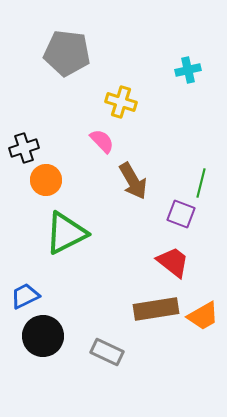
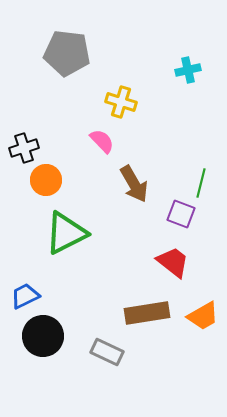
brown arrow: moved 1 px right, 3 px down
brown rectangle: moved 9 px left, 4 px down
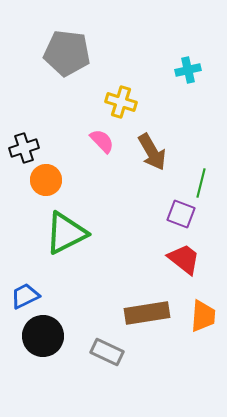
brown arrow: moved 18 px right, 32 px up
red trapezoid: moved 11 px right, 3 px up
orange trapezoid: rotated 56 degrees counterclockwise
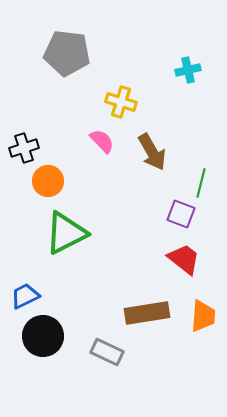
orange circle: moved 2 px right, 1 px down
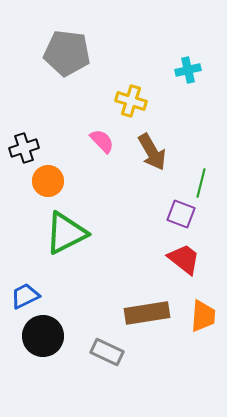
yellow cross: moved 10 px right, 1 px up
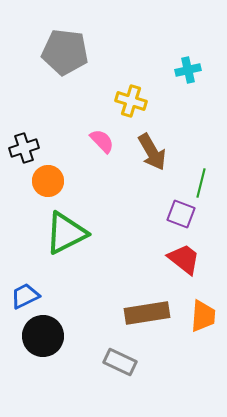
gray pentagon: moved 2 px left, 1 px up
gray rectangle: moved 13 px right, 10 px down
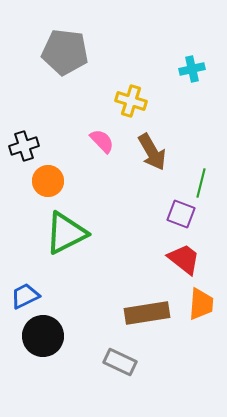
cyan cross: moved 4 px right, 1 px up
black cross: moved 2 px up
orange trapezoid: moved 2 px left, 12 px up
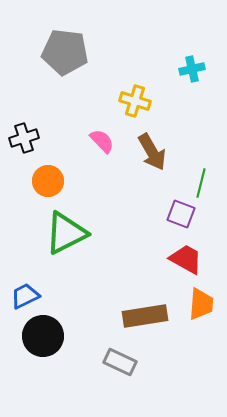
yellow cross: moved 4 px right
black cross: moved 8 px up
red trapezoid: moved 2 px right; rotated 9 degrees counterclockwise
brown rectangle: moved 2 px left, 3 px down
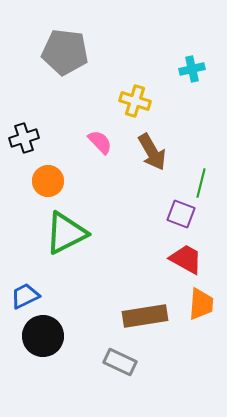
pink semicircle: moved 2 px left, 1 px down
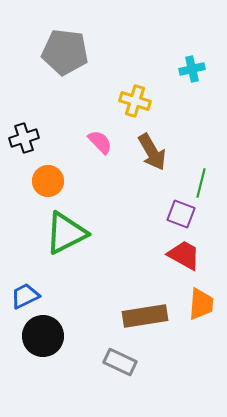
red trapezoid: moved 2 px left, 4 px up
